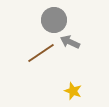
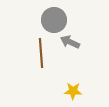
brown line: rotated 60 degrees counterclockwise
yellow star: rotated 18 degrees counterclockwise
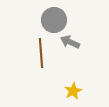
yellow star: rotated 30 degrees counterclockwise
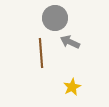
gray circle: moved 1 px right, 2 px up
yellow star: moved 1 px left, 4 px up
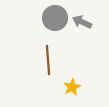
gray arrow: moved 12 px right, 20 px up
brown line: moved 7 px right, 7 px down
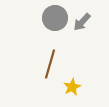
gray arrow: rotated 72 degrees counterclockwise
brown line: moved 2 px right, 4 px down; rotated 20 degrees clockwise
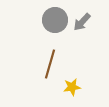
gray circle: moved 2 px down
yellow star: rotated 18 degrees clockwise
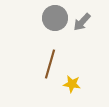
gray circle: moved 2 px up
yellow star: moved 3 px up; rotated 18 degrees clockwise
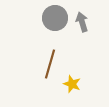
gray arrow: rotated 120 degrees clockwise
yellow star: rotated 12 degrees clockwise
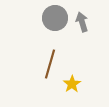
yellow star: rotated 18 degrees clockwise
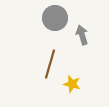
gray arrow: moved 13 px down
yellow star: rotated 24 degrees counterclockwise
